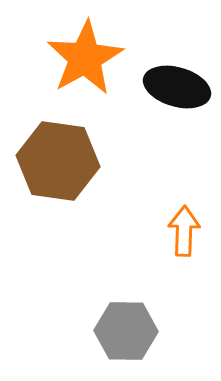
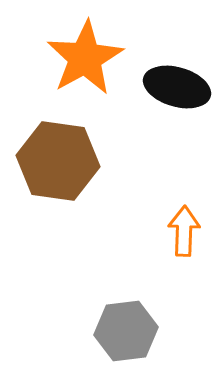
gray hexagon: rotated 8 degrees counterclockwise
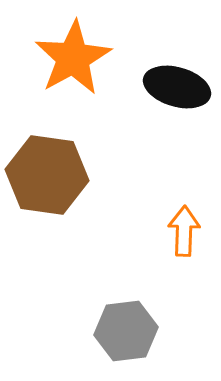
orange star: moved 12 px left
brown hexagon: moved 11 px left, 14 px down
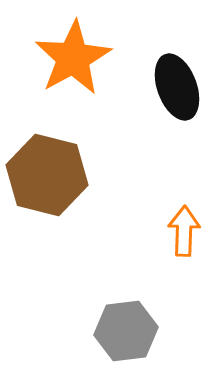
black ellipse: rotated 54 degrees clockwise
brown hexagon: rotated 6 degrees clockwise
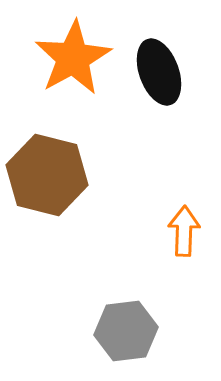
black ellipse: moved 18 px left, 15 px up
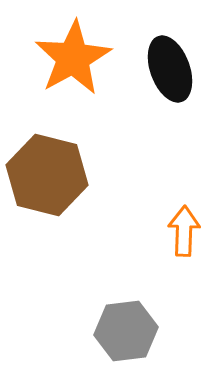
black ellipse: moved 11 px right, 3 px up
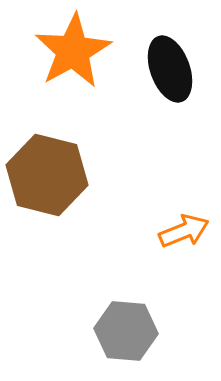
orange star: moved 7 px up
orange arrow: rotated 66 degrees clockwise
gray hexagon: rotated 12 degrees clockwise
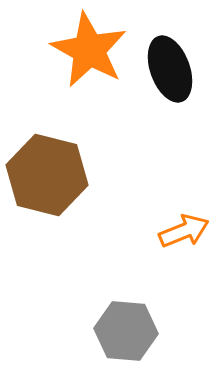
orange star: moved 16 px right, 1 px up; rotated 14 degrees counterclockwise
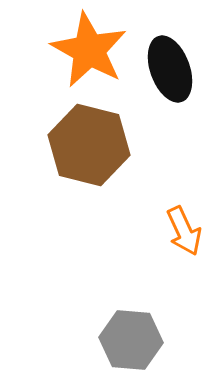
brown hexagon: moved 42 px right, 30 px up
orange arrow: rotated 87 degrees clockwise
gray hexagon: moved 5 px right, 9 px down
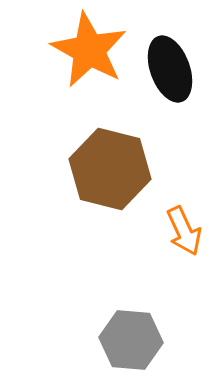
brown hexagon: moved 21 px right, 24 px down
